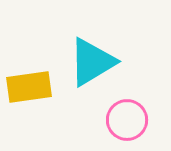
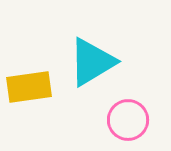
pink circle: moved 1 px right
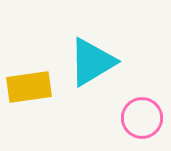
pink circle: moved 14 px right, 2 px up
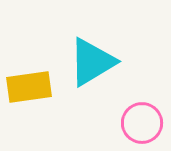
pink circle: moved 5 px down
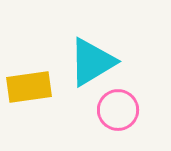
pink circle: moved 24 px left, 13 px up
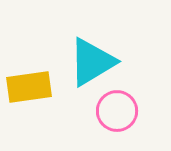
pink circle: moved 1 px left, 1 px down
